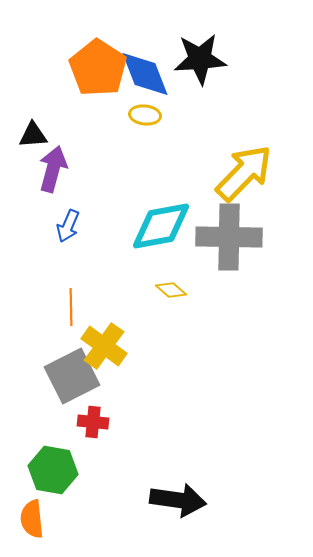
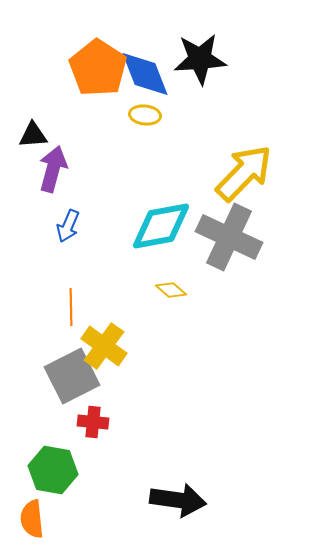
gray cross: rotated 24 degrees clockwise
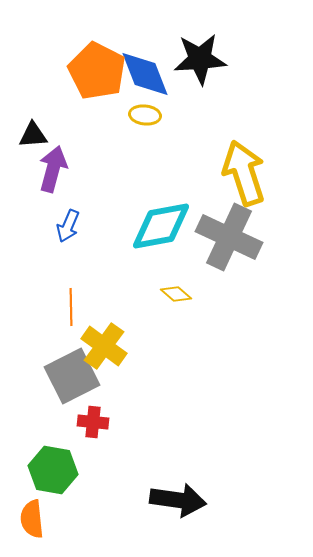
orange pentagon: moved 1 px left, 3 px down; rotated 6 degrees counterclockwise
yellow arrow: rotated 62 degrees counterclockwise
yellow diamond: moved 5 px right, 4 px down
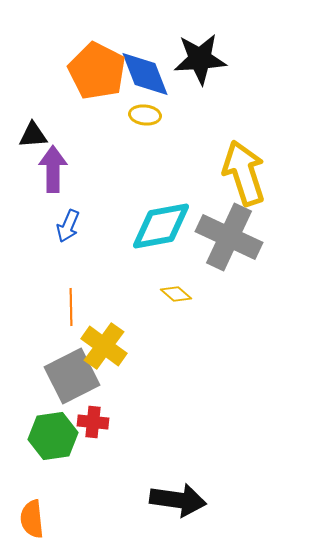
purple arrow: rotated 15 degrees counterclockwise
green hexagon: moved 34 px up; rotated 18 degrees counterclockwise
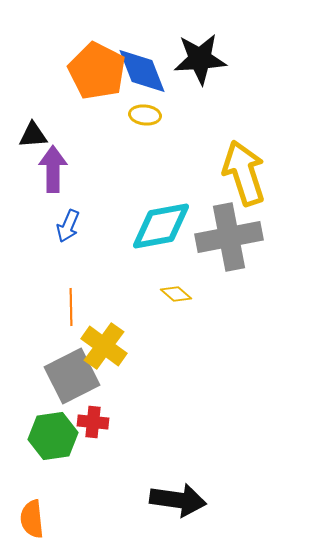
blue diamond: moved 3 px left, 3 px up
gray cross: rotated 36 degrees counterclockwise
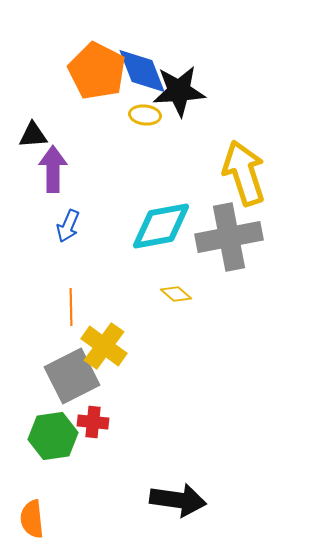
black star: moved 21 px left, 32 px down
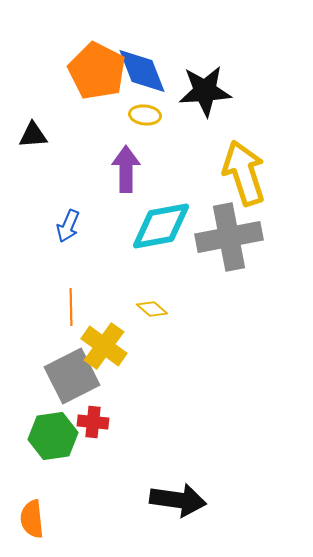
black star: moved 26 px right
purple arrow: moved 73 px right
yellow diamond: moved 24 px left, 15 px down
